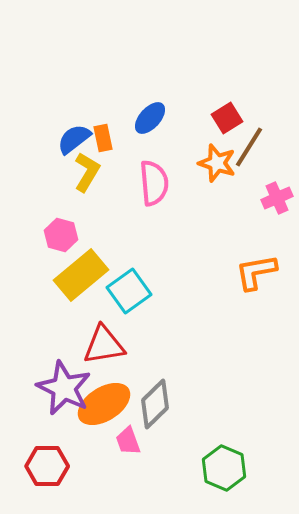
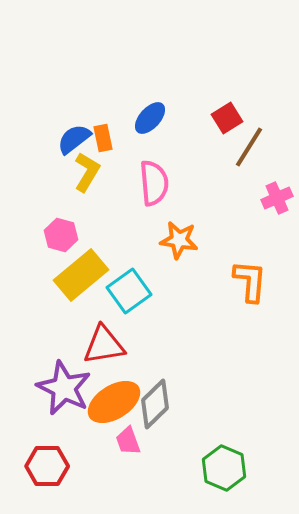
orange star: moved 38 px left, 77 px down; rotated 9 degrees counterclockwise
orange L-shape: moved 6 px left, 9 px down; rotated 105 degrees clockwise
orange ellipse: moved 10 px right, 2 px up
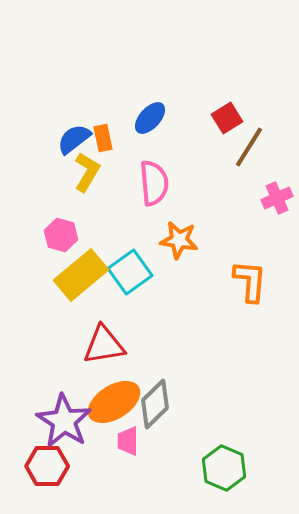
cyan square: moved 1 px right, 19 px up
purple star: moved 33 px down; rotated 6 degrees clockwise
pink trapezoid: rotated 20 degrees clockwise
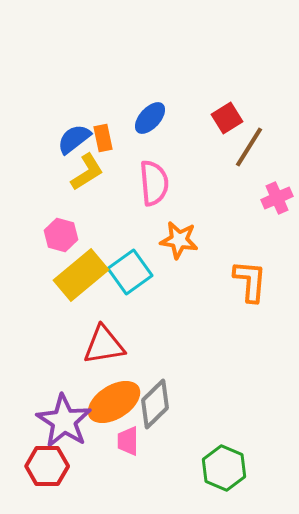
yellow L-shape: rotated 27 degrees clockwise
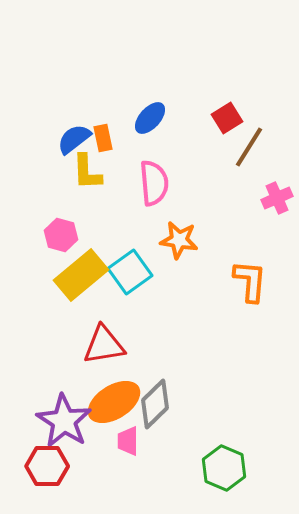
yellow L-shape: rotated 120 degrees clockwise
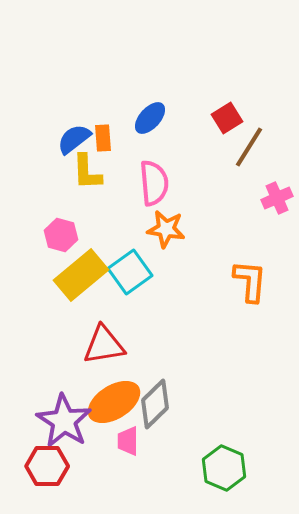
orange rectangle: rotated 8 degrees clockwise
orange star: moved 13 px left, 11 px up
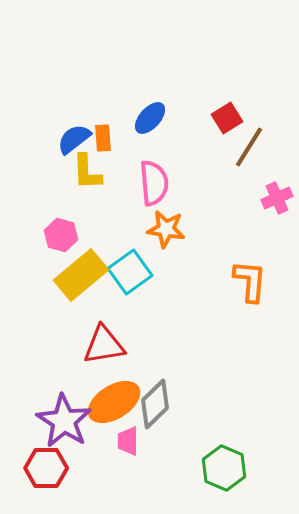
red hexagon: moved 1 px left, 2 px down
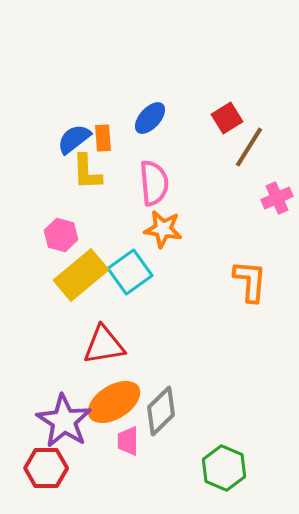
orange star: moved 3 px left
gray diamond: moved 6 px right, 7 px down
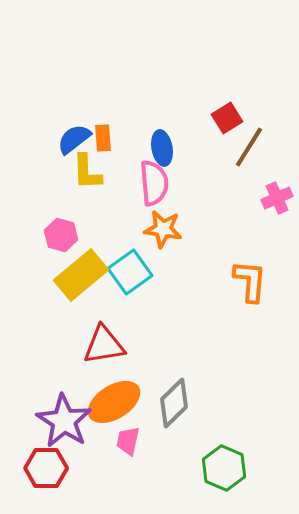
blue ellipse: moved 12 px right, 30 px down; rotated 52 degrees counterclockwise
gray diamond: moved 13 px right, 8 px up
pink trapezoid: rotated 12 degrees clockwise
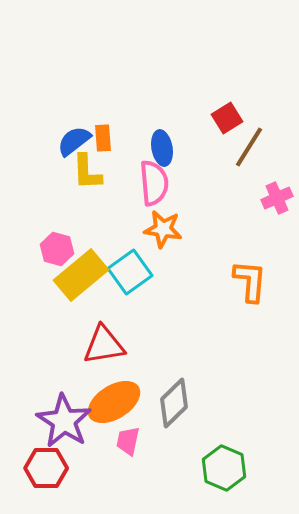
blue semicircle: moved 2 px down
pink hexagon: moved 4 px left, 14 px down
